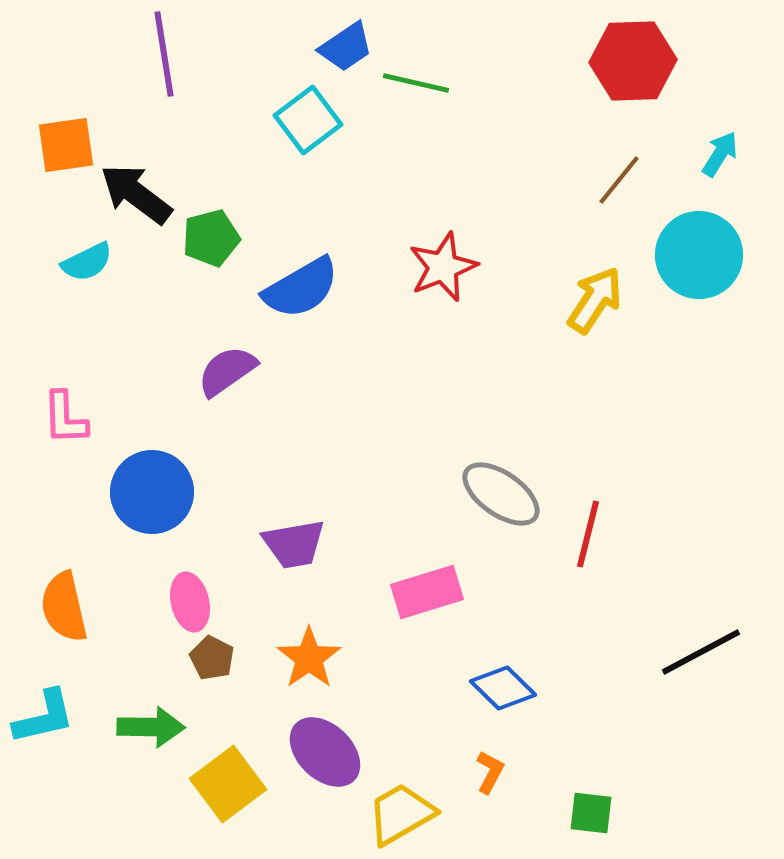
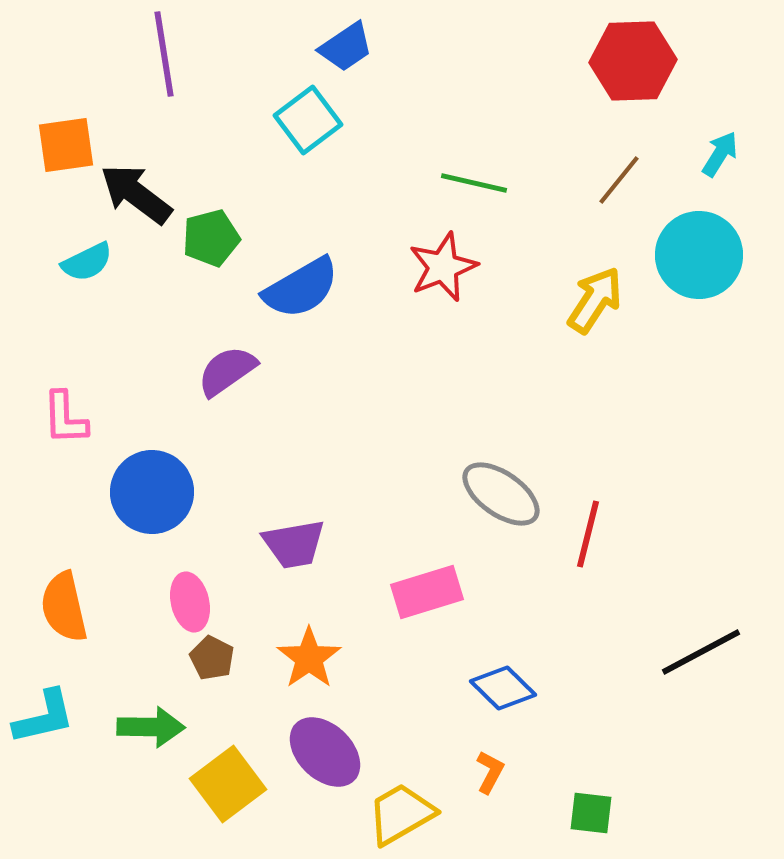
green line: moved 58 px right, 100 px down
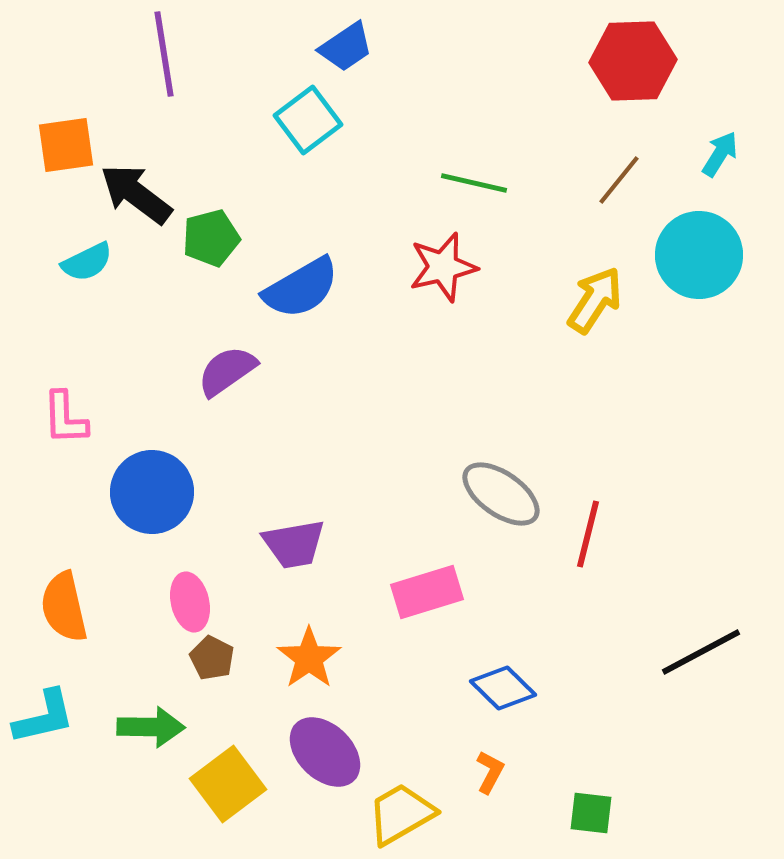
red star: rotated 8 degrees clockwise
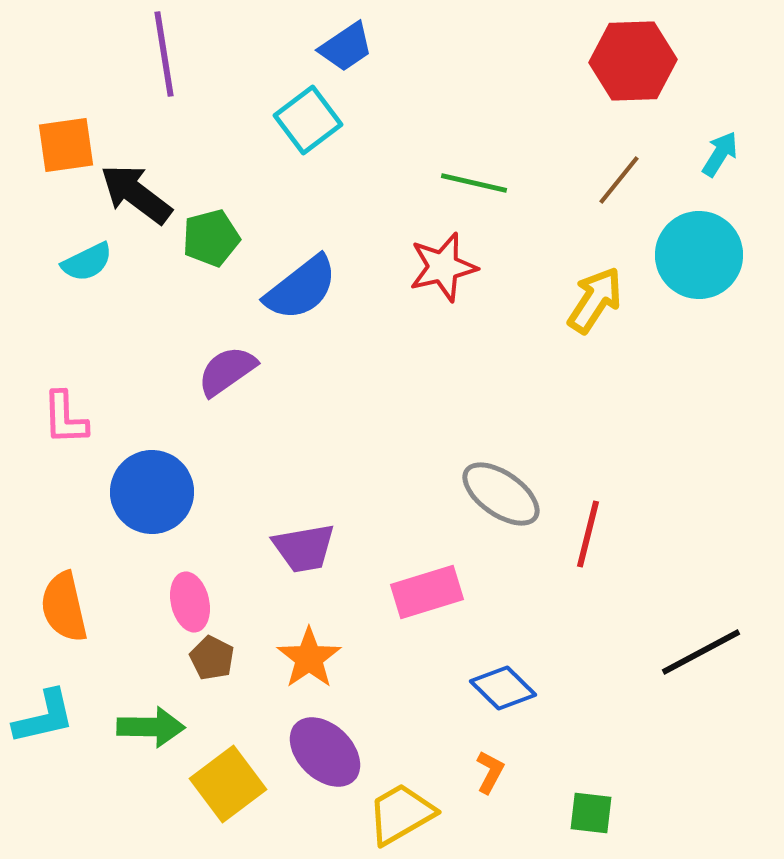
blue semicircle: rotated 8 degrees counterclockwise
purple trapezoid: moved 10 px right, 4 px down
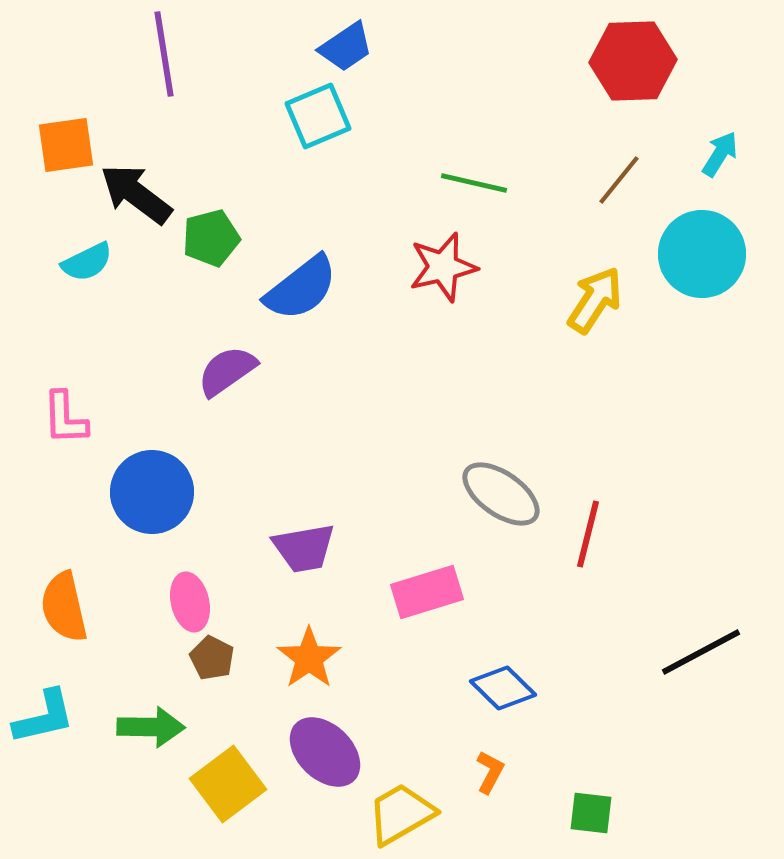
cyan square: moved 10 px right, 4 px up; rotated 14 degrees clockwise
cyan circle: moved 3 px right, 1 px up
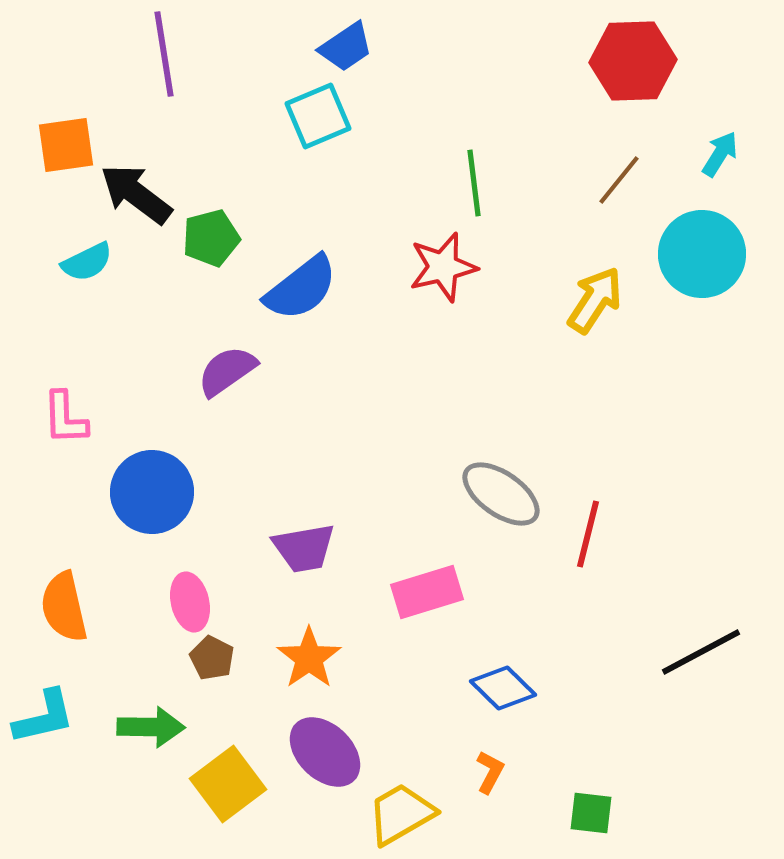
green line: rotated 70 degrees clockwise
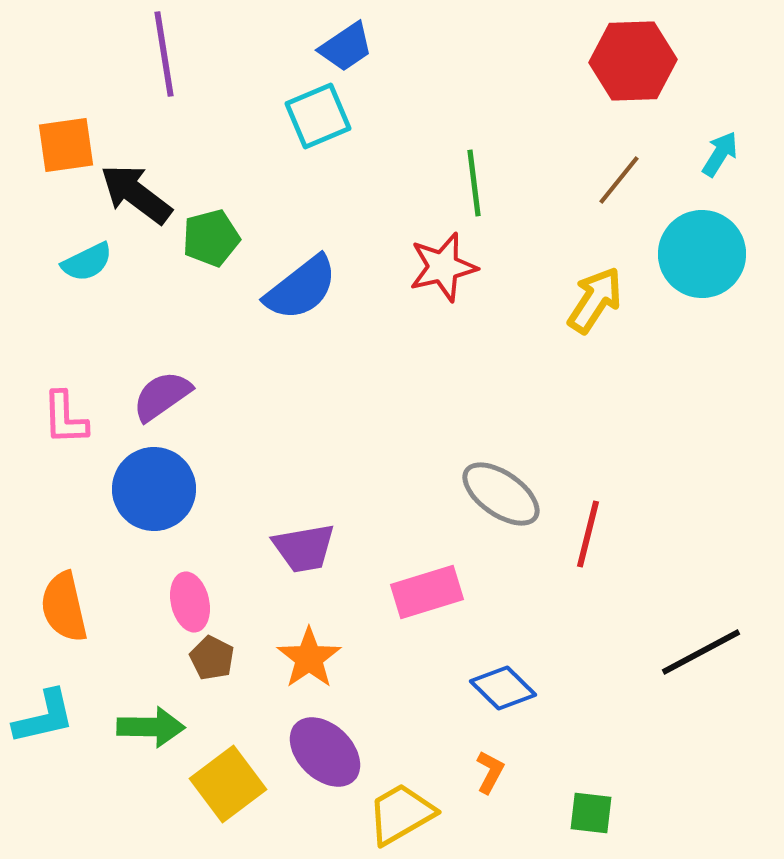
purple semicircle: moved 65 px left, 25 px down
blue circle: moved 2 px right, 3 px up
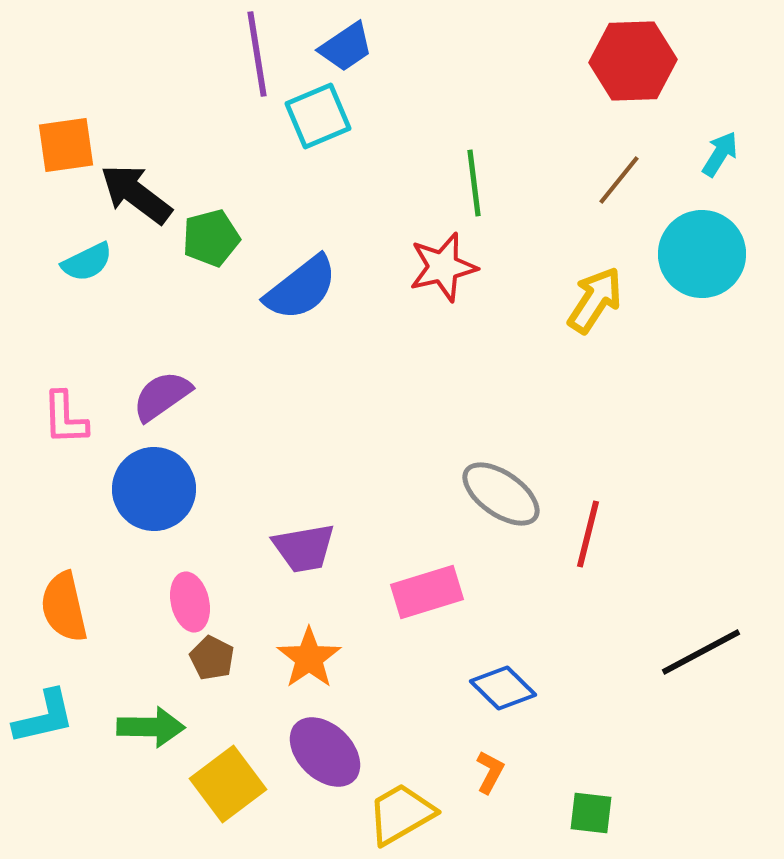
purple line: moved 93 px right
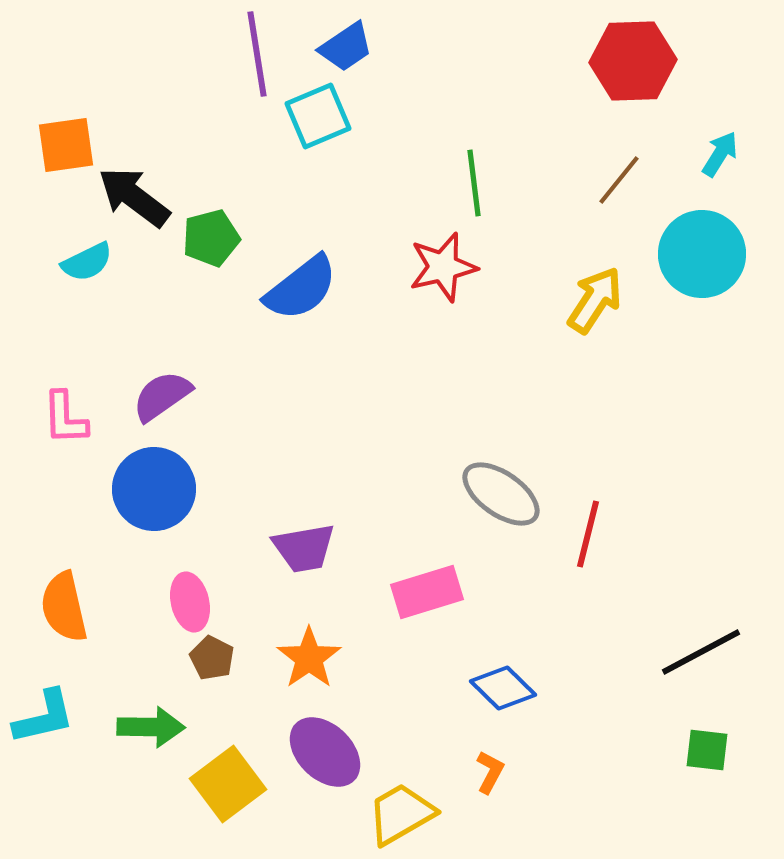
black arrow: moved 2 px left, 3 px down
green square: moved 116 px right, 63 px up
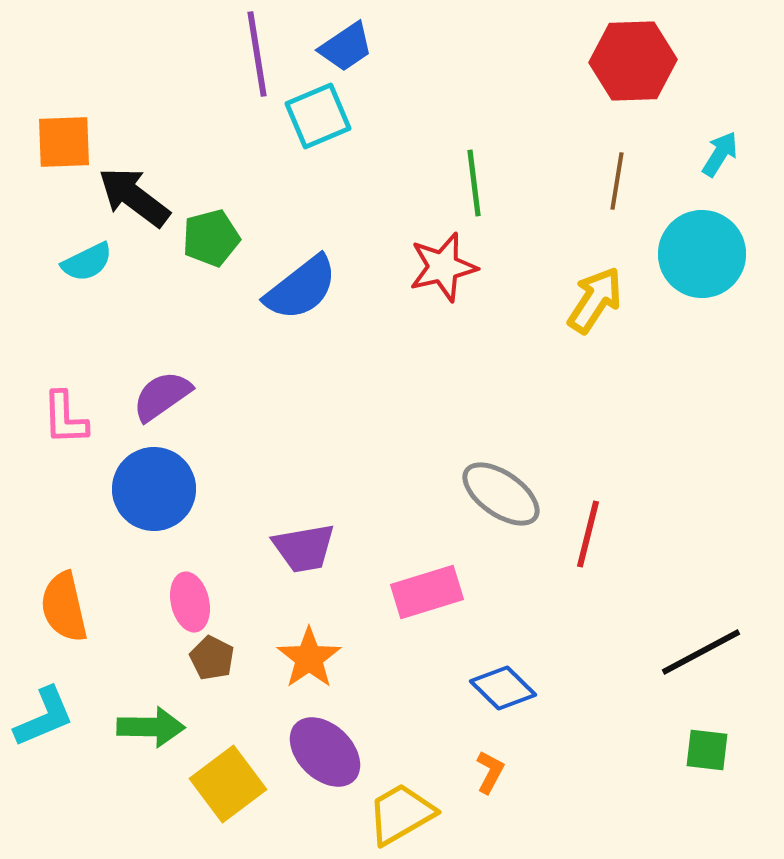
orange square: moved 2 px left, 3 px up; rotated 6 degrees clockwise
brown line: moved 2 px left, 1 px down; rotated 30 degrees counterclockwise
cyan L-shape: rotated 10 degrees counterclockwise
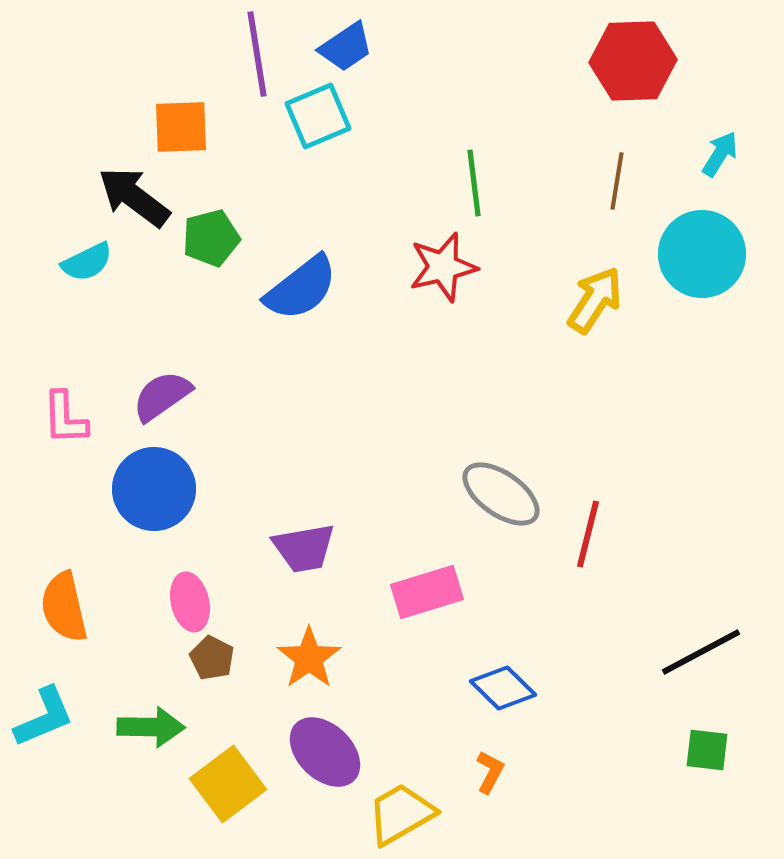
orange square: moved 117 px right, 15 px up
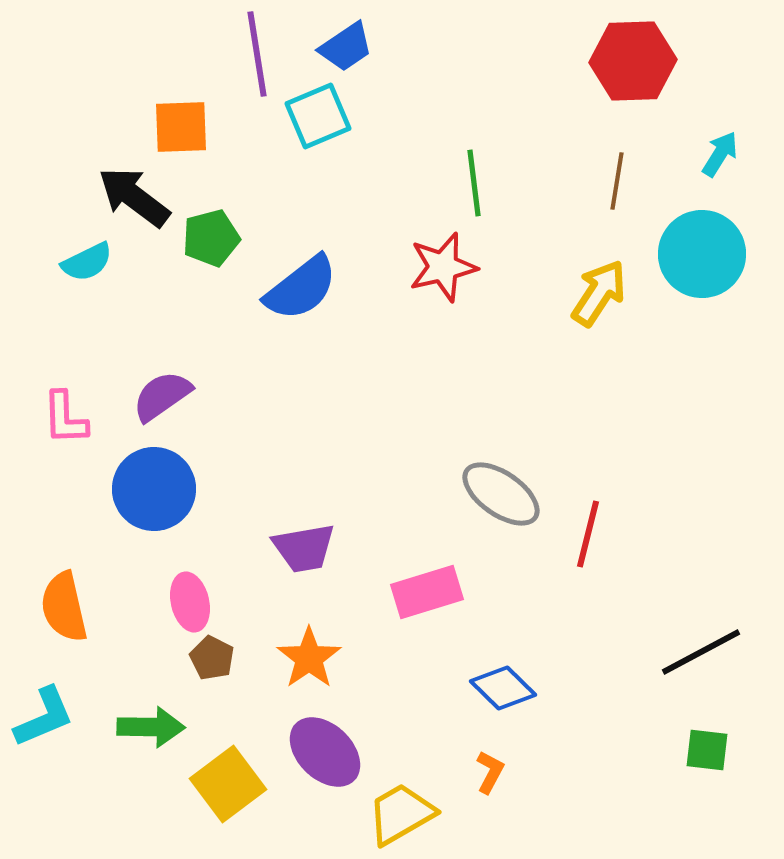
yellow arrow: moved 4 px right, 7 px up
